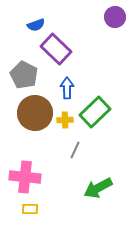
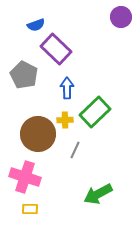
purple circle: moved 6 px right
brown circle: moved 3 px right, 21 px down
pink cross: rotated 12 degrees clockwise
green arrow: moved 6 px down
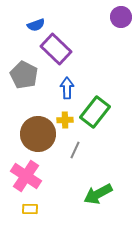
green rectangle: rotated 8 degrees counterclockwise
pink cross: moved 1 px right, 1 px up; rotated 16 degrees clockwise
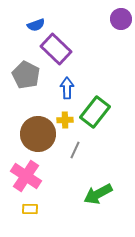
purple circle: moved 2 px down
gray pentagon: moved 2 px right
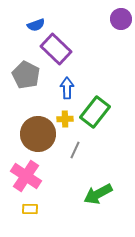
yellow cross: moved 1 px up
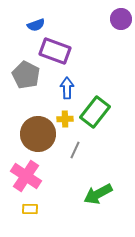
purple rectangle: moved 1 px left, 2 px down; rotated 24 degrees counterclockwise
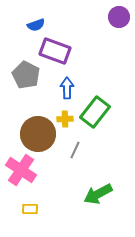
purple circle: moved 2 px left, 2 px up
pink cross: moved 5 px left, 6 px up
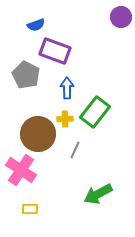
purple circle: moved 2 px right
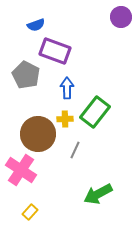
yellow rectangle: moved 3 px down; rotated 49 degrees counterclockwise
